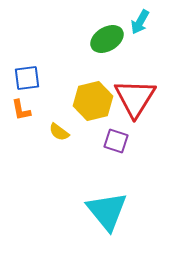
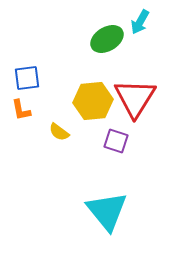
yellow hexagon: rotated 9 degrees clockwise
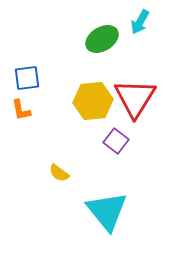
green ellipse: moved 5 px left
yellow semicircle: moved 41 px down
purple square: rotated 20 degrees clockwise
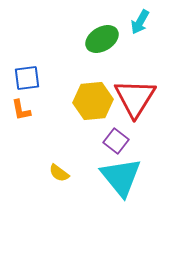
cyan triangle: moved 14 px right, 34 px up
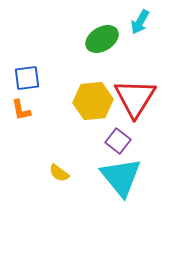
purple square: moved 2 px right
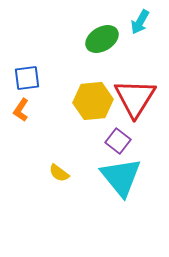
orange L-shape: rotated 45 degrees clockwise
